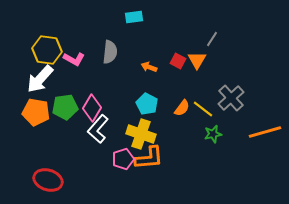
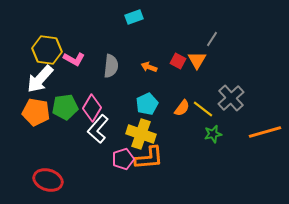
cyan rectangle: rotated 12 degrees counterclockwise
gray semicircle: moved 1 px right, 14 px down
cyan pentagon: rotated 20 degrees clockwise
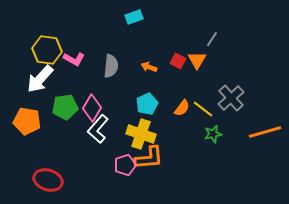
orange pentagon: moved 9 px left, 9 px down
pink pentagon: moved 2 px right, 6 px down
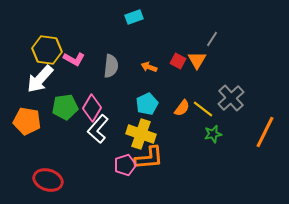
orange line: rotated 48 degrees counterclockwise
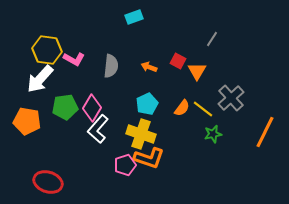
orange triangle: moved 11 px down
orange L-shape: rotated 24 degrees clockwise
red ellipse: moved 2 px down
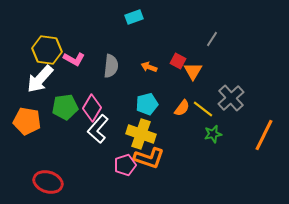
orange triangle: moved 4 px left
cyan pentagon: rotated 10 degrees clockwise
orange line: moved 1 px left, 3 px down
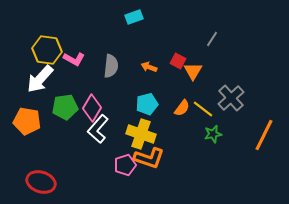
red ellipse: moved 7 px left
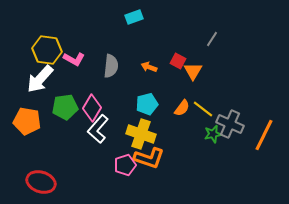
gray cross: moved 1 px left, 26 px down; rotated 24 degrees counterclockwise
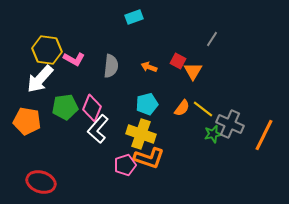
pink diamond: rotated 8 degrees counterclockwise
